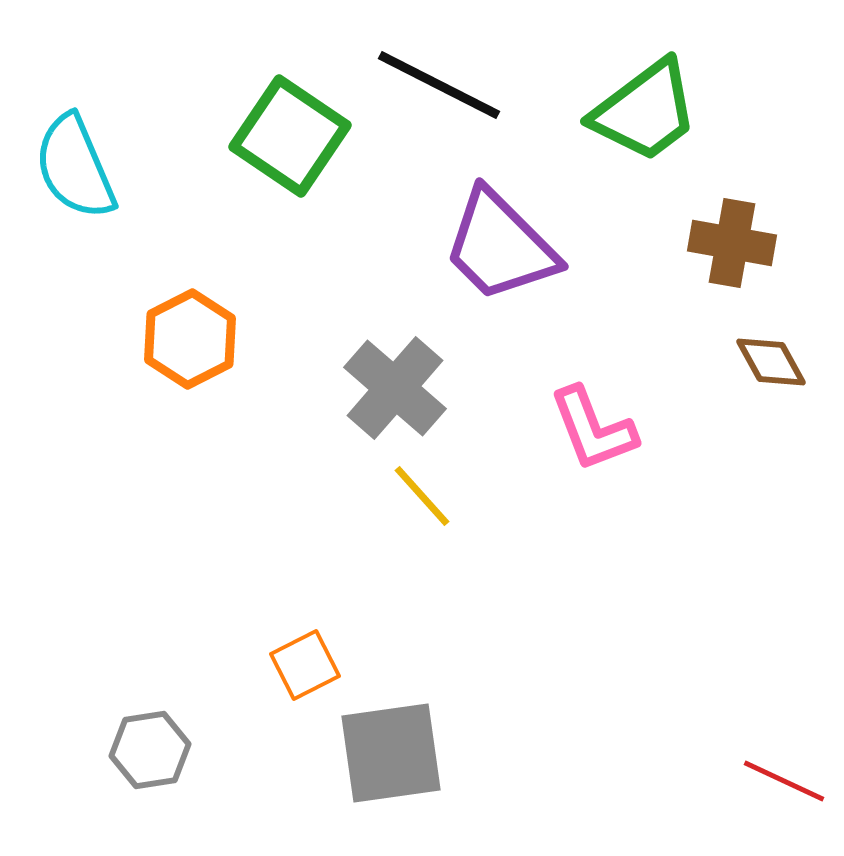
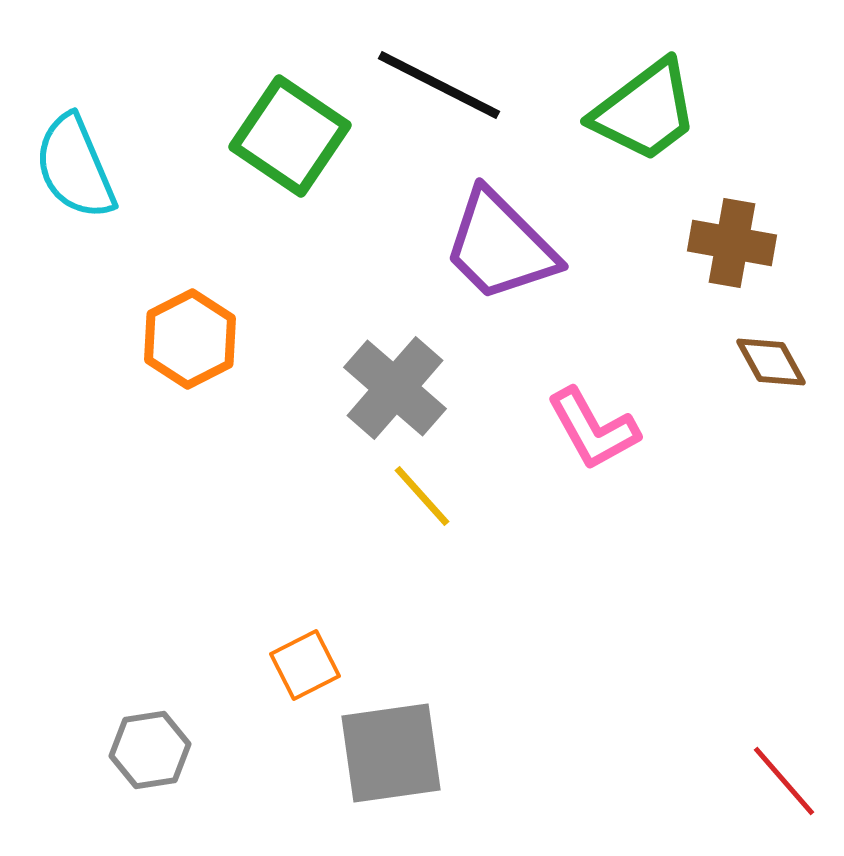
pink L-shape: rotated 8 degrees counterclockwise
red line: rotated 24 degrees clockwise
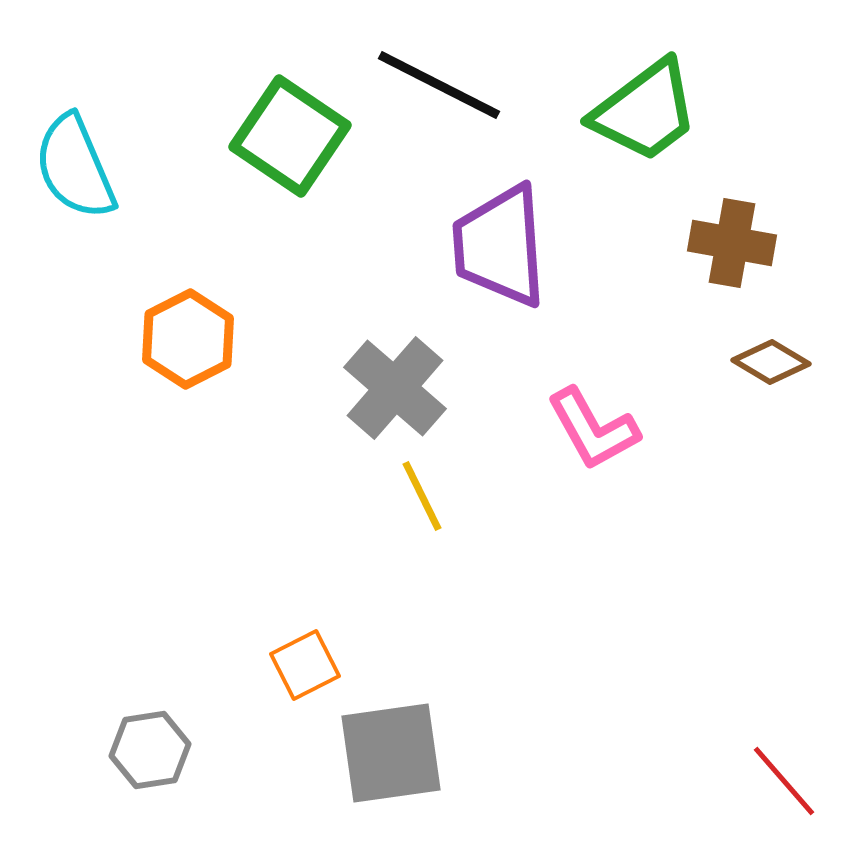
purple trapezoid: rotated 41 degrees clockwise
orange hexagon: moved 2 px left
brown diamond: rotated 30 degrees counterclockwise
yellow line: rotated 16 degrees clockwise
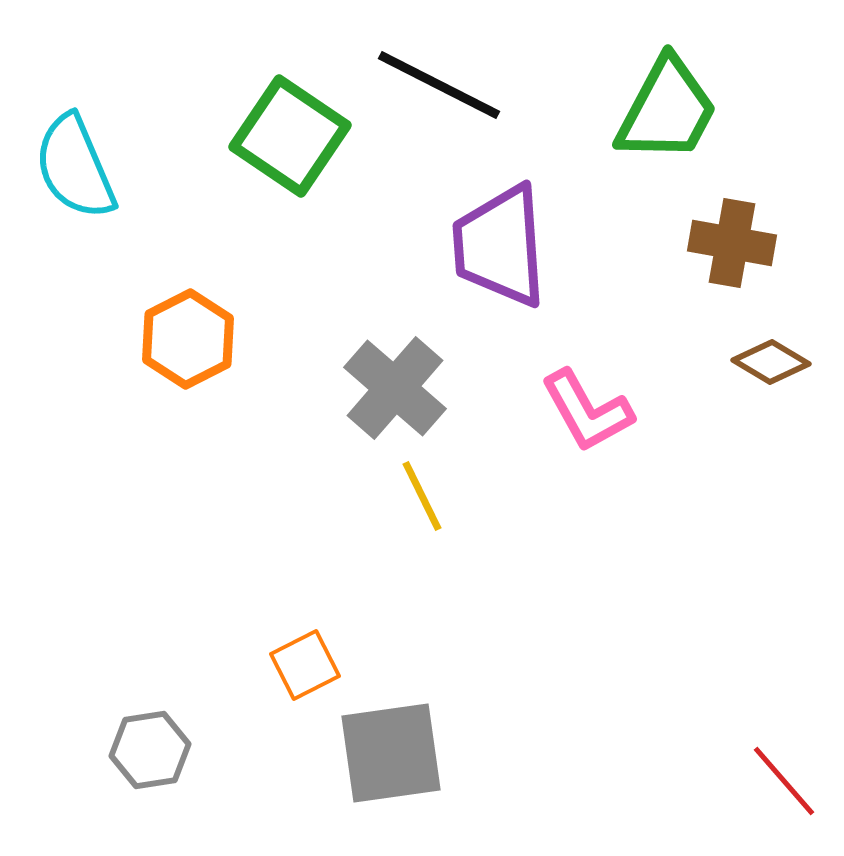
green trapezoid: moved 22 px right, 1 px up; rotated 25 degrees counterclockwise
pink L-shape: moved 6 px left, 18 px up
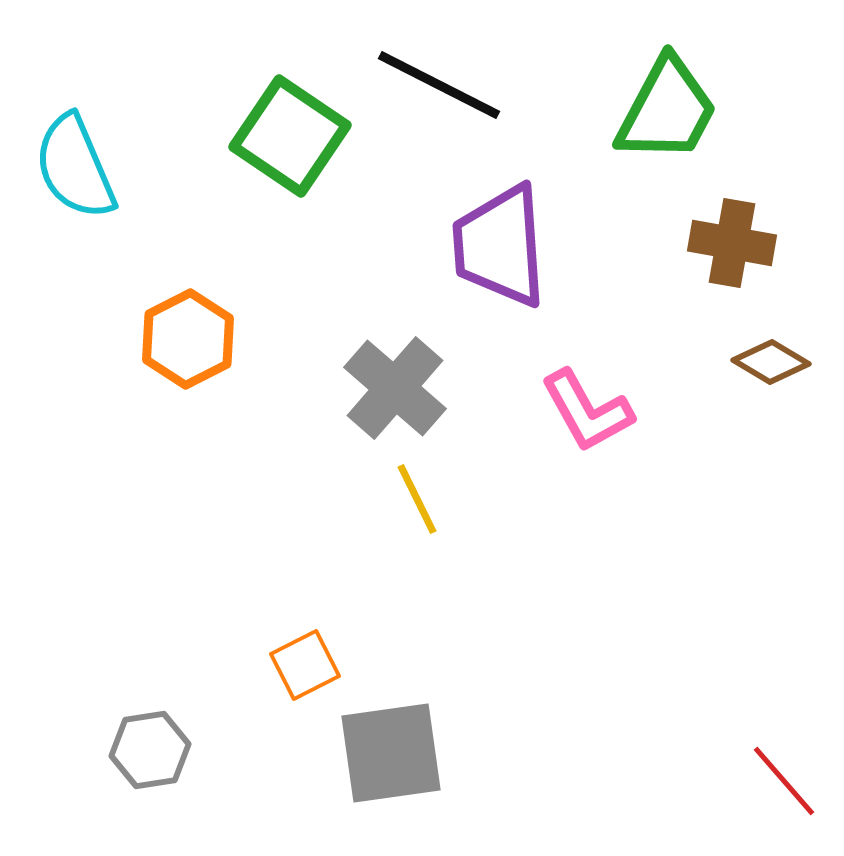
yellow line: moved 5 px left, 3 px down
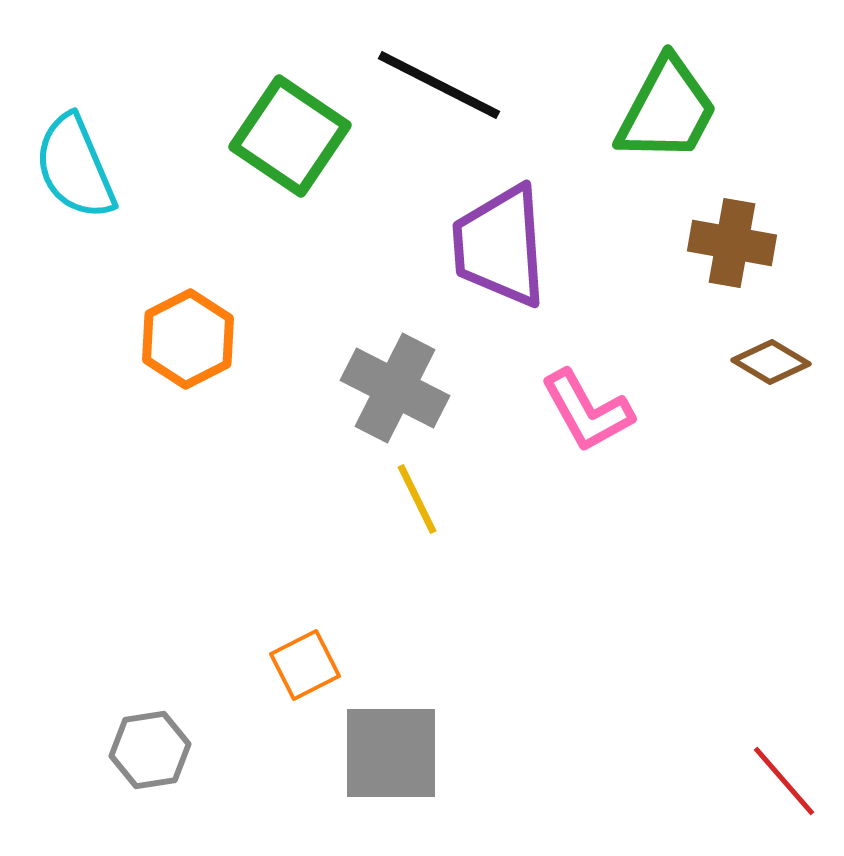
gray cross: rotated 14 degrees counterclockwise
gray square: rotated 8 degrees clockwise
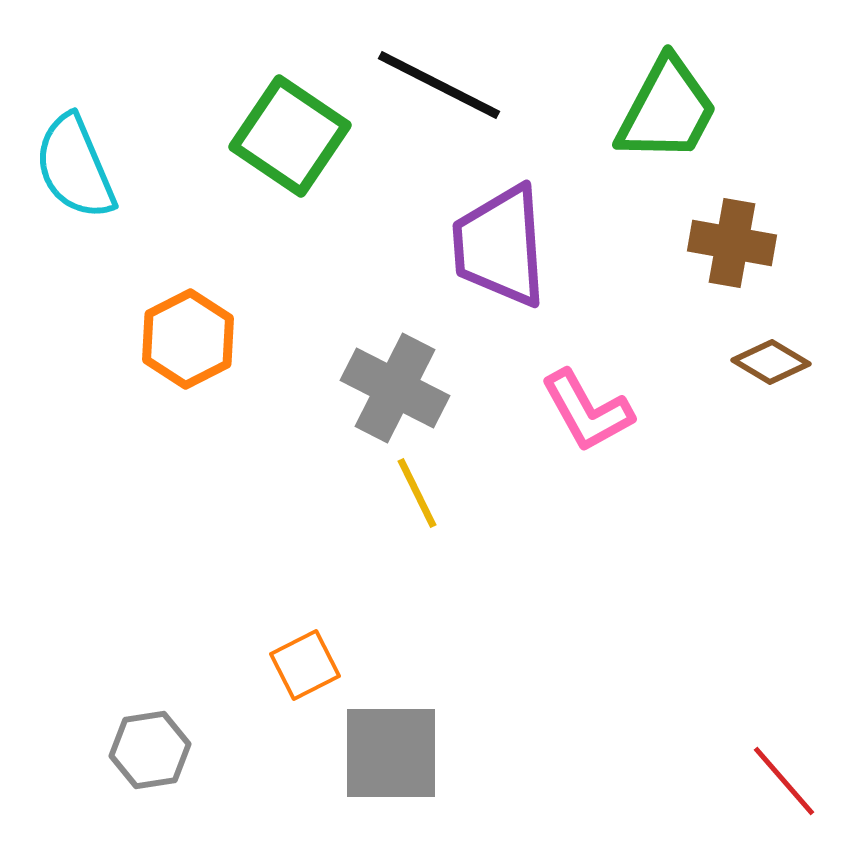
yellow line: moved 6 px up
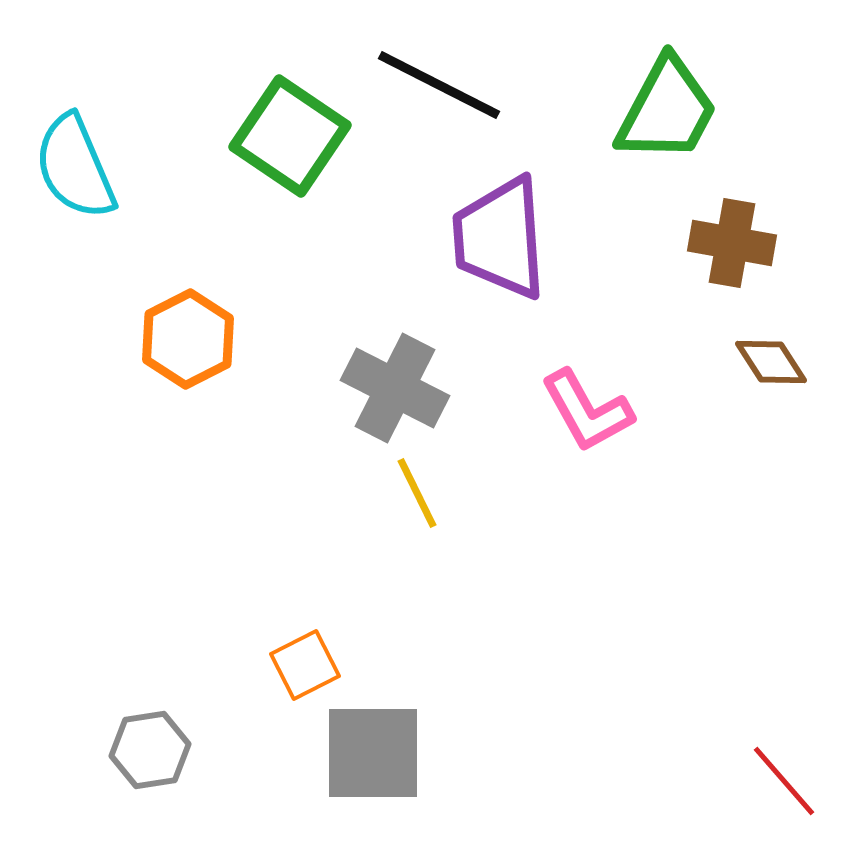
purple trapezoid: moved 8 px up
brown diamond: rotated 26 degrees clockwise
gray square: moved 18 px left
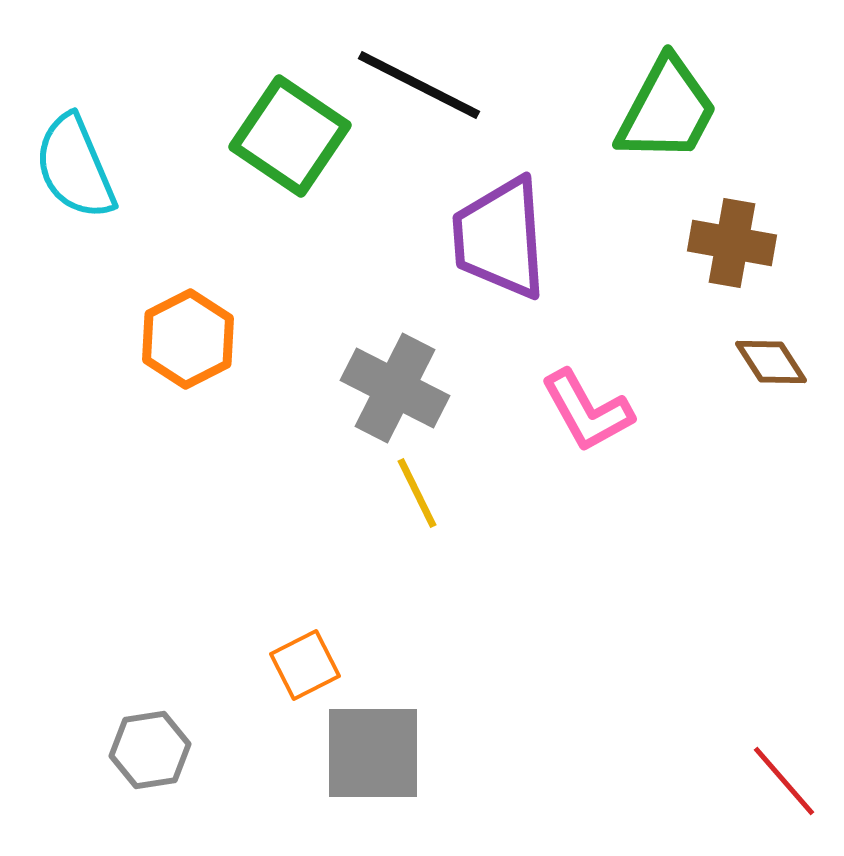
black line: moved 20 px left
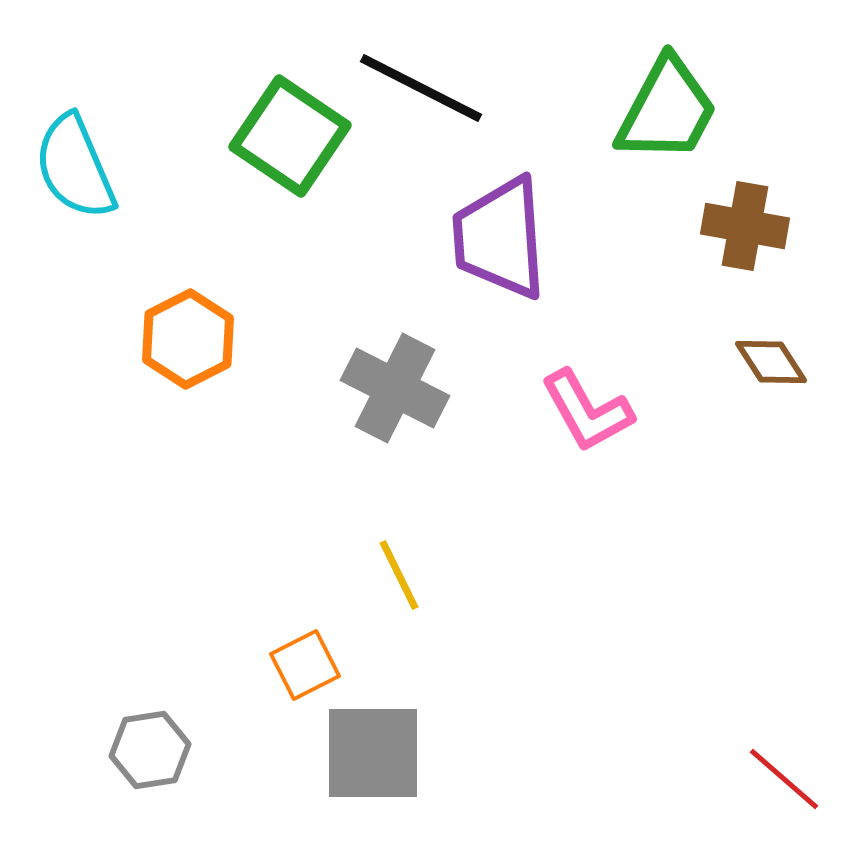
black line: moved 2 px right, 3 px down
brown cross: moved 13 px right, 17 px up
yellow line: moved 18 px left, 82 px down
red line: moved 2 px up; rotated 8 degrees counterclockwise
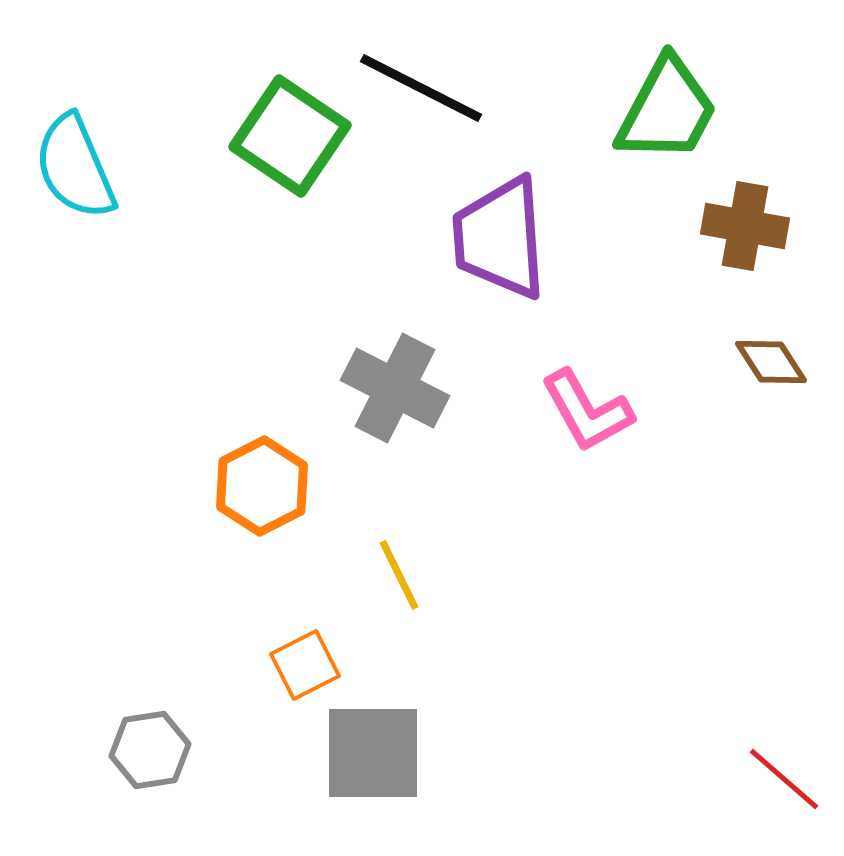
orange hexagon: moved 74 px right, 147 px down
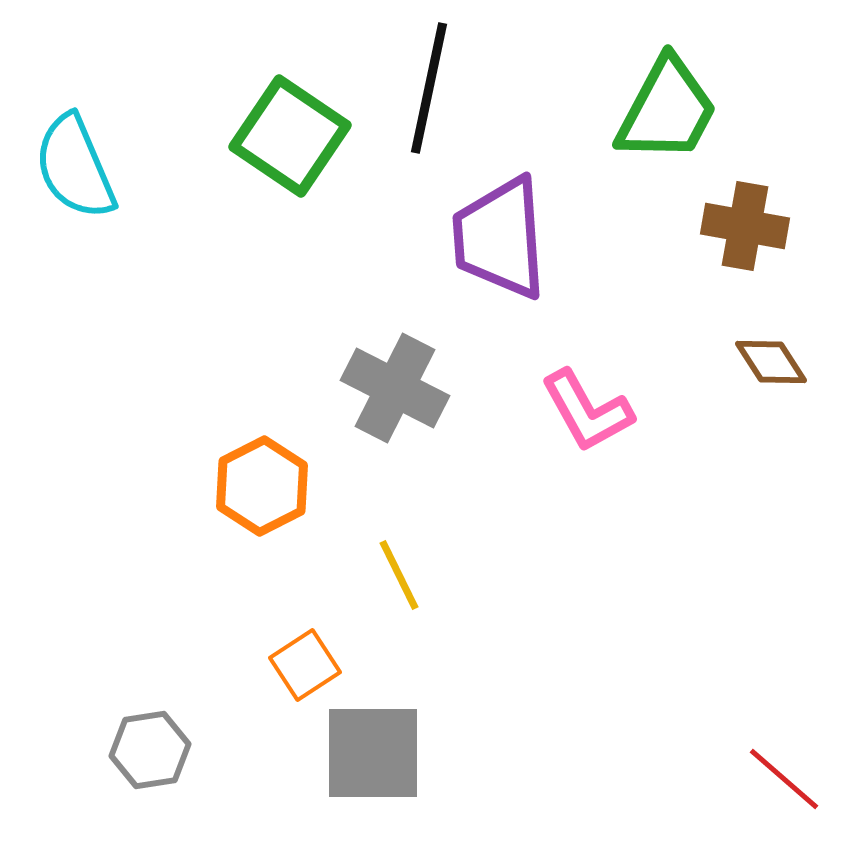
black line: moved 8 px right; rotated 75 degrees clockwise
orange square: rotated 6 degrees counterclockwise
